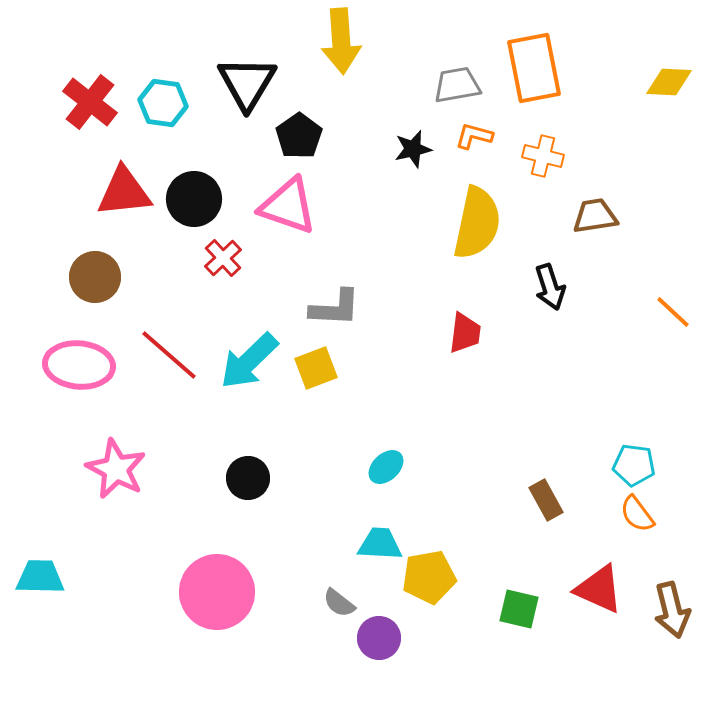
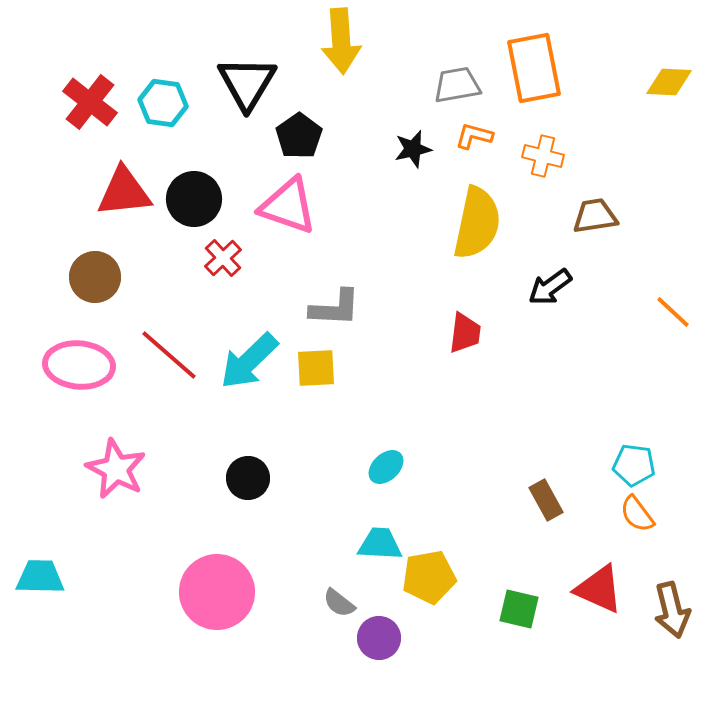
black arrow at (550, 287): rotated 72 degrees clockwise
yellow square at (316, 368): rotated 18 degrees clockwise
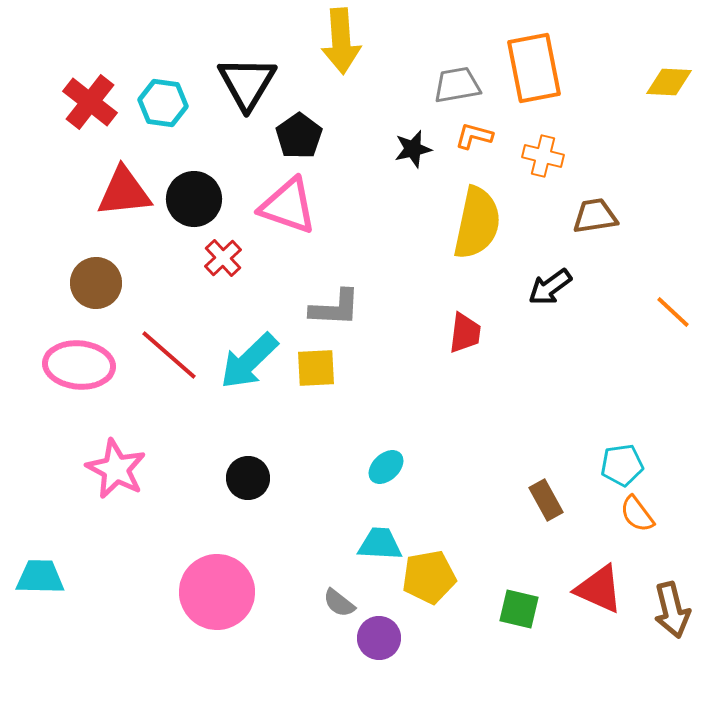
brown circle at (95, 277): moved 1 px right, 6 px down
cyan pentagon at (634, 465): moved 12 px left; rotated 15 degrees counterclockwise
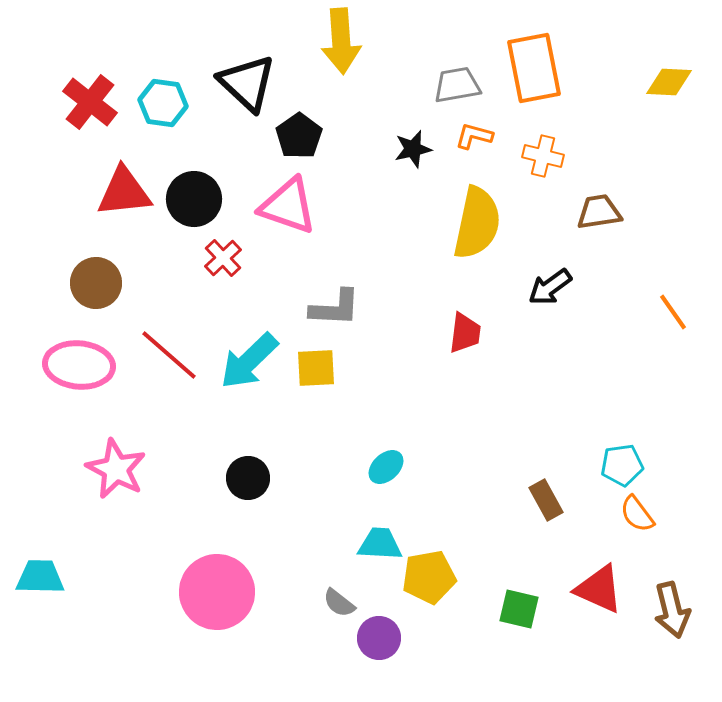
black triangle at (247, 83): rotated 18 degrees counterclockwise
brown trapezoid at (595, 216): moved 4 px right, 4 px up
orange line at (673, 312): rotated 12 degrees clockwise
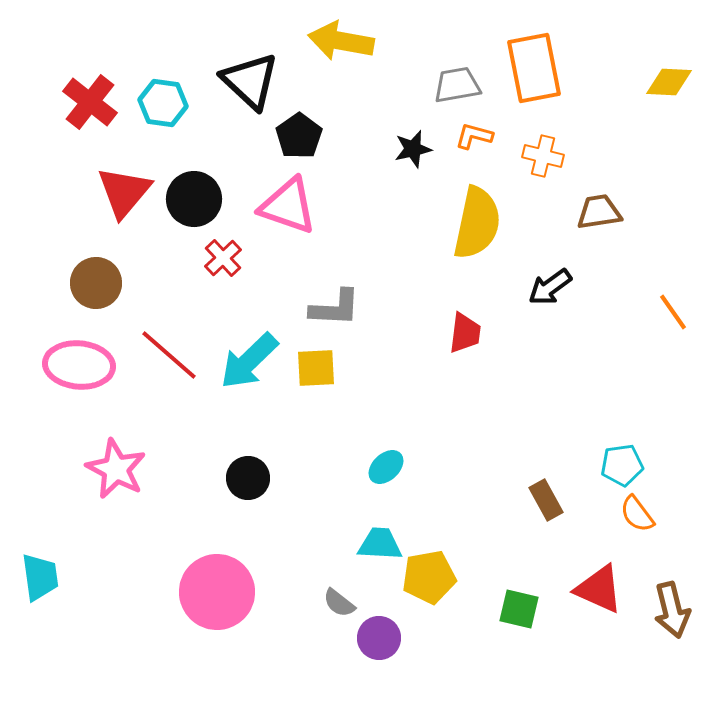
yellow arrow at (341, 41): rotated 104 degrees clockwise
black triangle at (247, 83): moved 3 px right, 2 px up
red triangle at (124, 192): rotated 44 degrees counterclockwise
cyan trapezoid at (40, 577): rotated 81 degrees clockwise
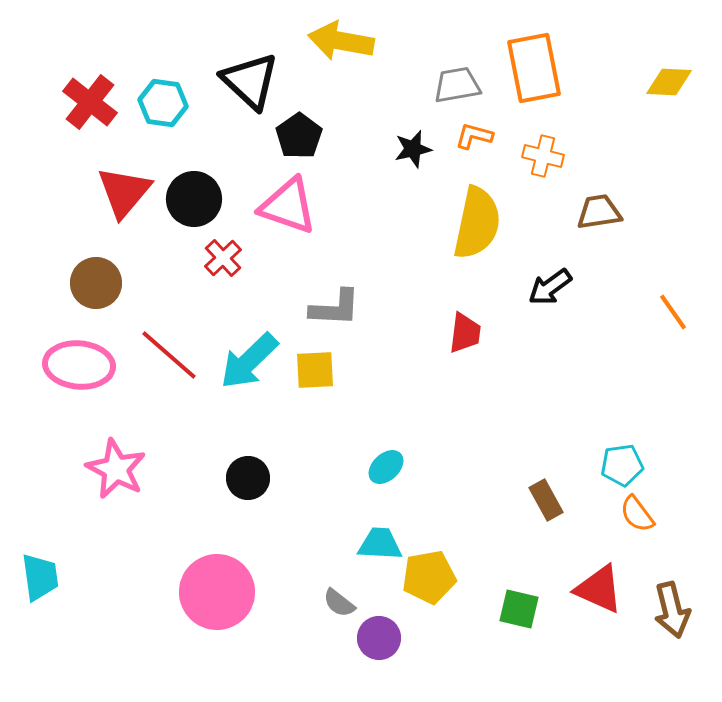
yellow square at (316, 368): moved 1 px left, 2 px down
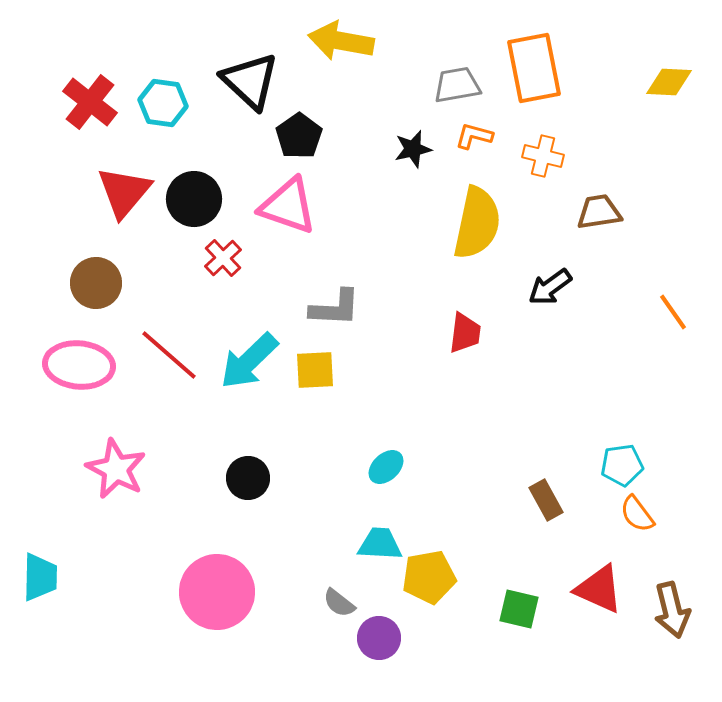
cyan trapezoid at (40, 577): rotated 9 degrees clockwise
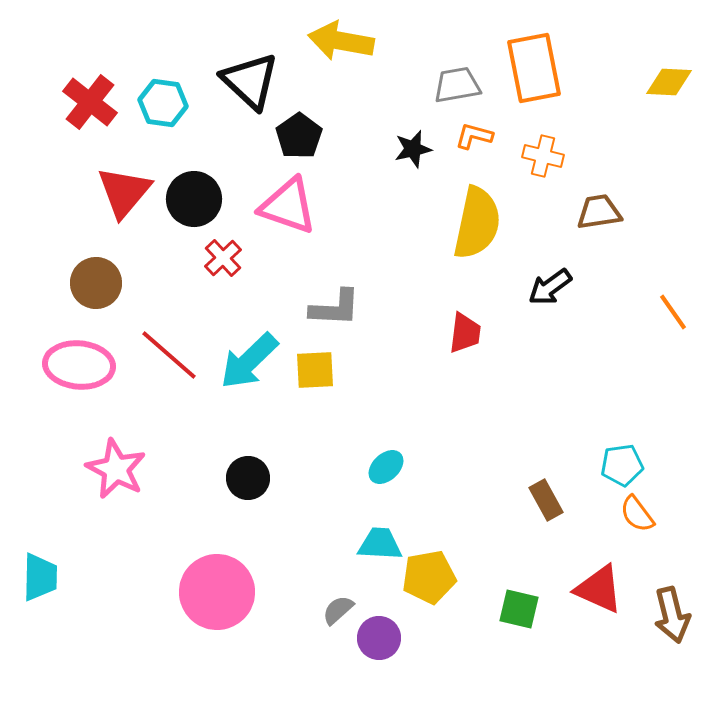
gray semicircle at (339, 603): moved 1 px left, 7 px down; rotated 100 degrees clockwise
brown arrow at (672, 610): moved 5 px down
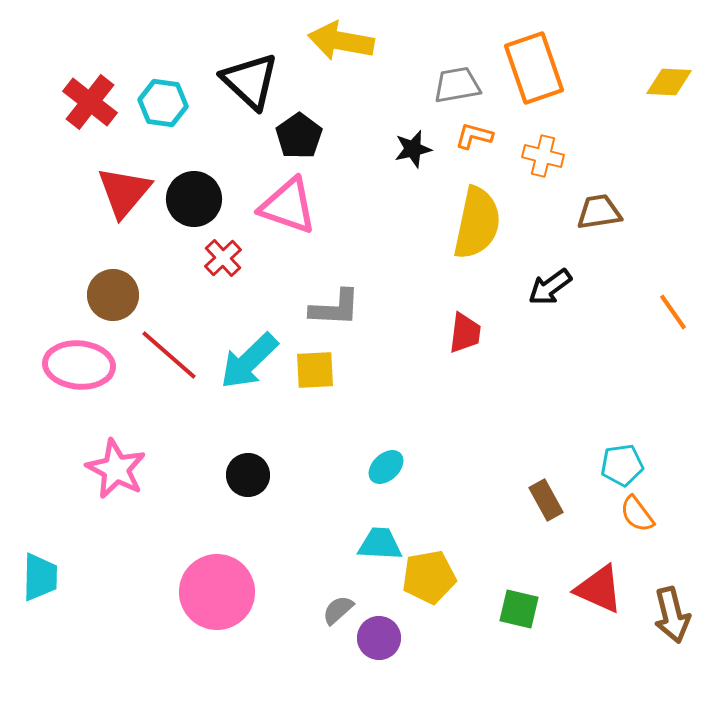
orange rectangle at (534, 68): rotated 8 degrees counterclockwise
brown circle at (96, 283): moved 17 px right, 12 px down
black circle at (248, 478): moved 3 px up
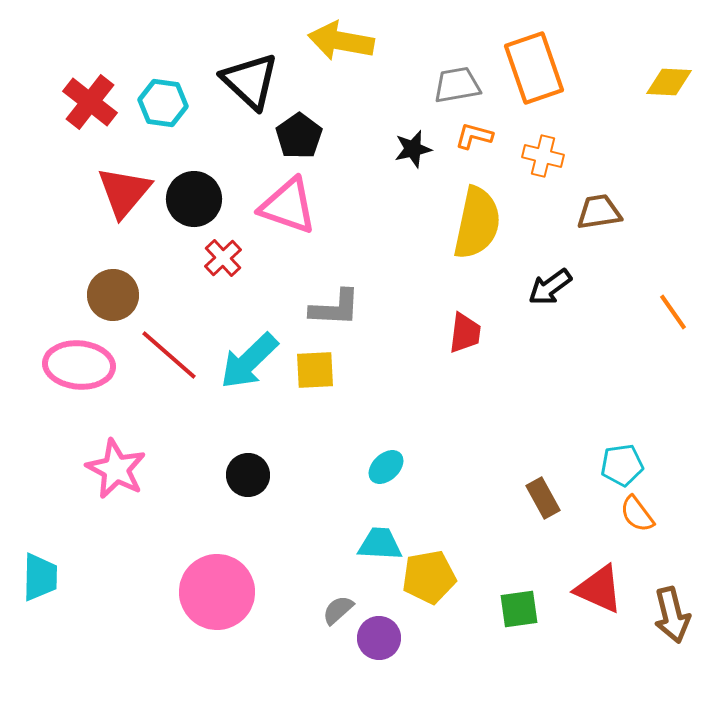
brown rectangle at (546, 500): moved 3 px left, 2 px up
green square at (519, 609): rotated 21 degrees counterclockwise
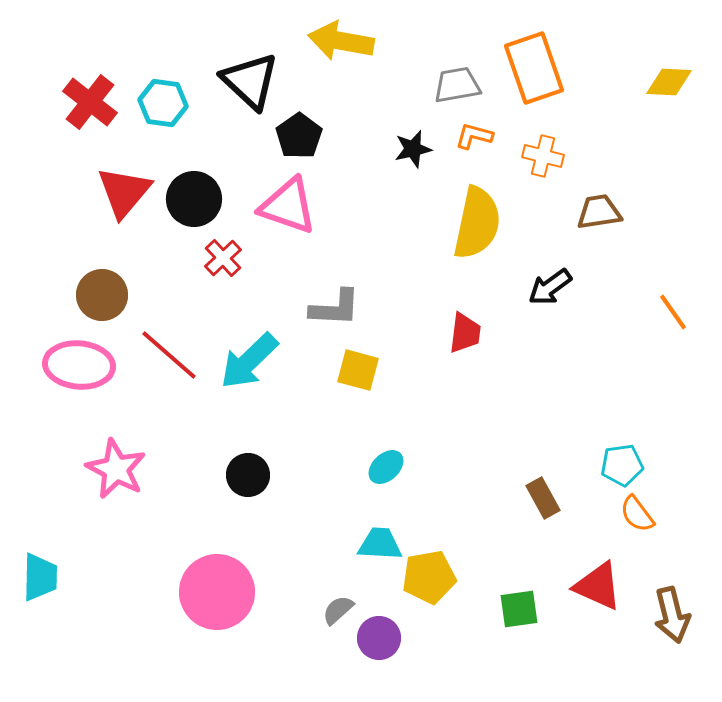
brown circle at (113, 295): moved 11 px left
yellow square at (315, 370): moved 43 px right; rotated 18 degrees clockwise
red triangle at (599, 589): moved 1 px left, 3 px up
